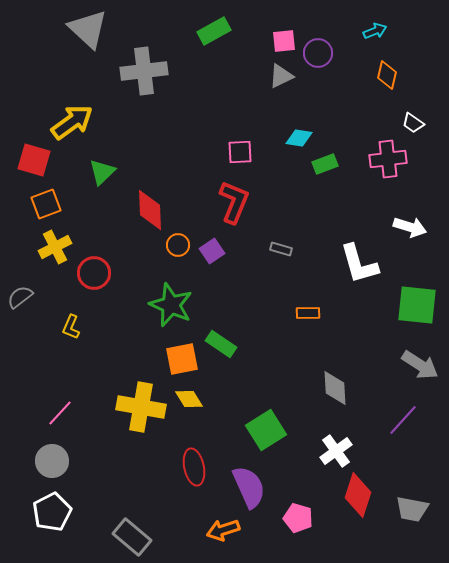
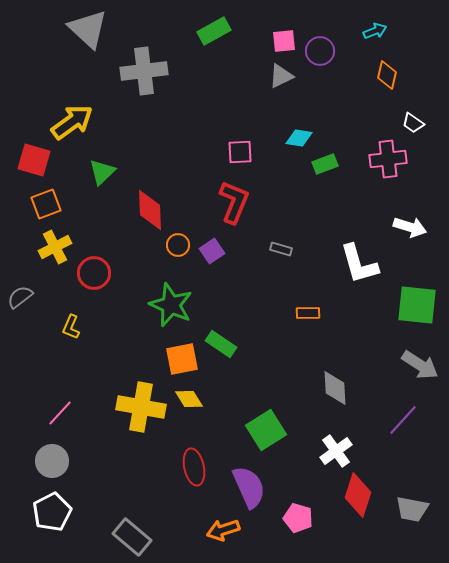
purple circle at (318, 53): moved 2 px right, 2 px up
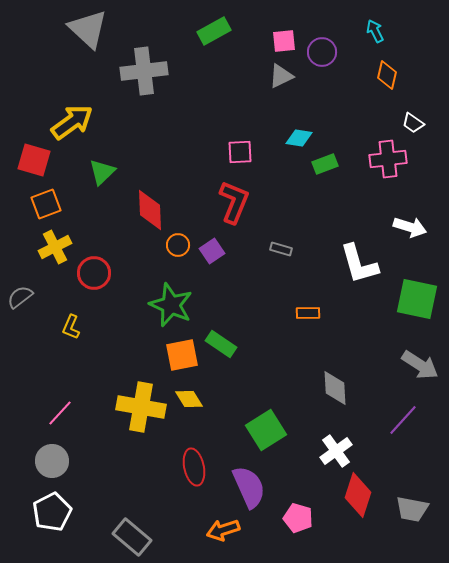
cyan arrow at (375, 31): rotated 95 degrees counterclockwise
purple circle at (320, 51): moved 2 px right, 1 px down
green square at (417, 305): moved 6 px up; rotated 6 degrees clockwise
orange square at (182, 359): moved 4 px up
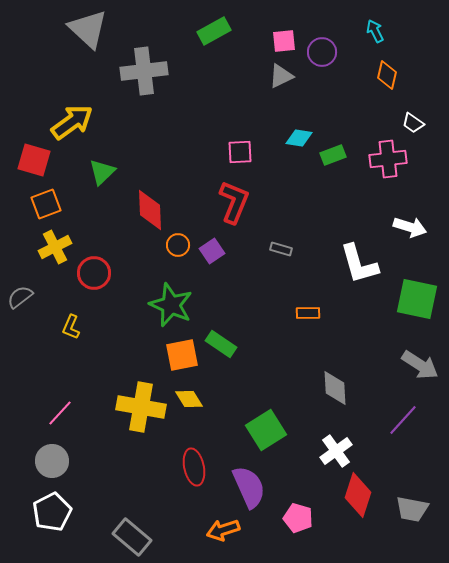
green rectangle at (325, 164): moved 8 px right, 9 px up
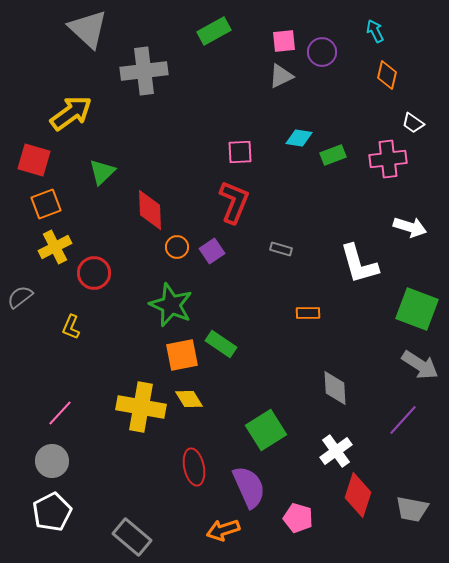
yellow arrow at (72, 122): moved 1 px left, 9 px up
orange circle at (178, 245): moved 1 px left, 2 px down
green square at (417, 299): moved 10 px down; rotated 9 degrees clockwise
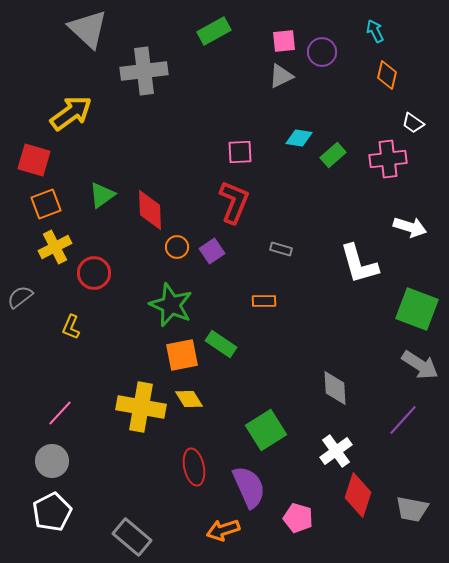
green rectangle at (333, 155): rotated 20 degrees counterclockwise
green triangle at (102, 172): moved 23 px down; rotated 8 degrees clockwise
orange rectangle at (308, 313): moved 44 px left, 12 px up
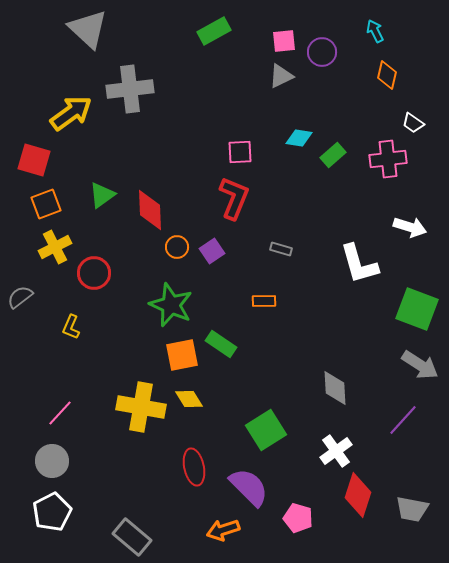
gray cross at (144, 71): moved 14 px left, 18 px down
red L-shape at (234, 202): moved 4 px up
purple semicircle at (249, 487): rotated 21 degrees counterclockwise
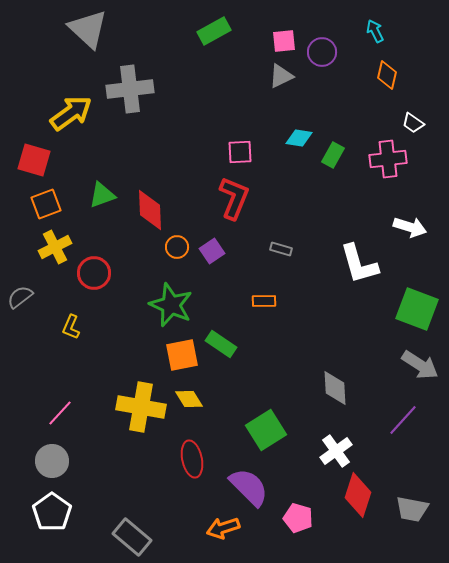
green rectangle at (333, 155): rotated 20 degrees counterclockwise
green triangle at (102, 195): rotated 16 degrees clockwise
red ellipse at (194, 467): moved 2 px left, 8 px up
white pentagon at (52, 512): rotated 9 degrees counterclockwise
orange arrow at (223, 530): moved 2 px up
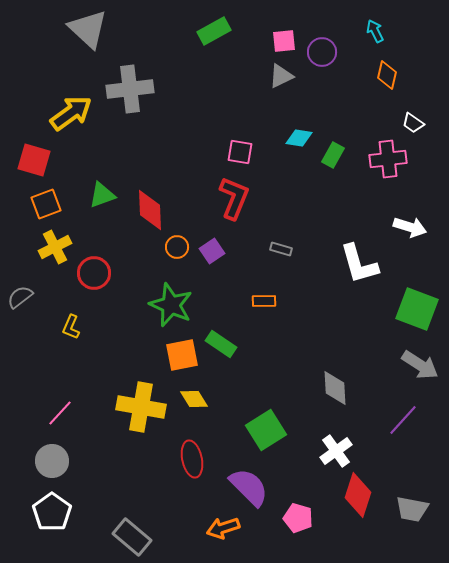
pink square at (240, 152): rotated 12 degrees clockwise
yellow diamond at (189, 399): moved 5 px right
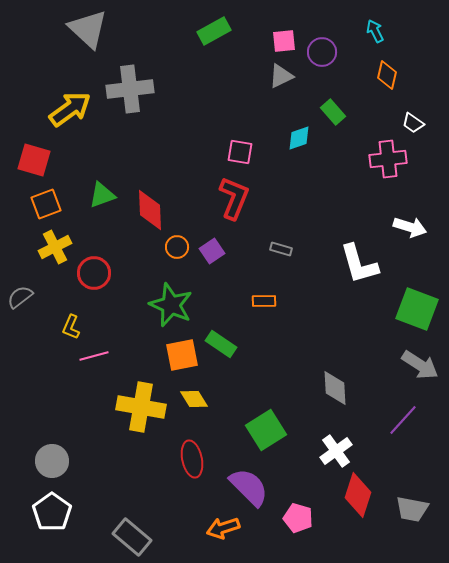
yellow arrow at (71, 113): moved 1 px left, 4 px up
cyan diamond at (299, 138): rotated 28 degrees counterclockwise
green rectangle at (333, 155): moved 43 px up; rotated 70 degrees counterclockwise
pink line at (60, 413): moved 34 px right, 57 px up; rotated 32 degrees clockwise
